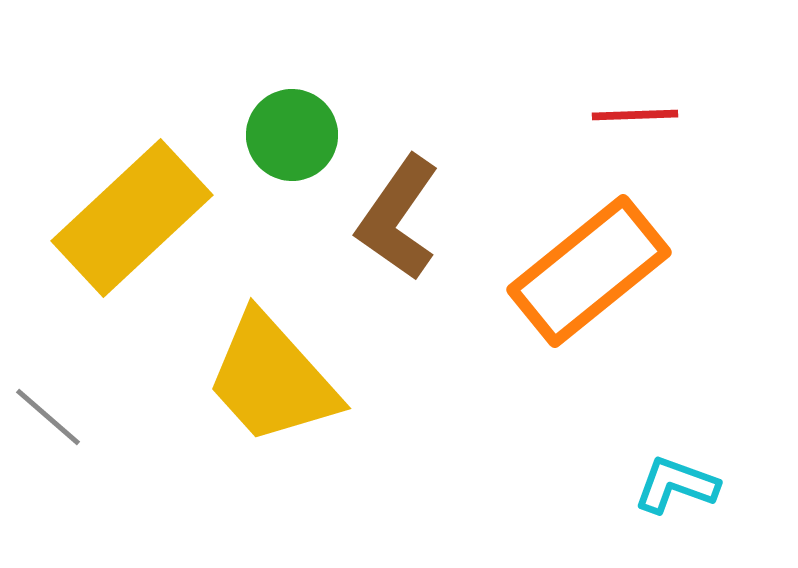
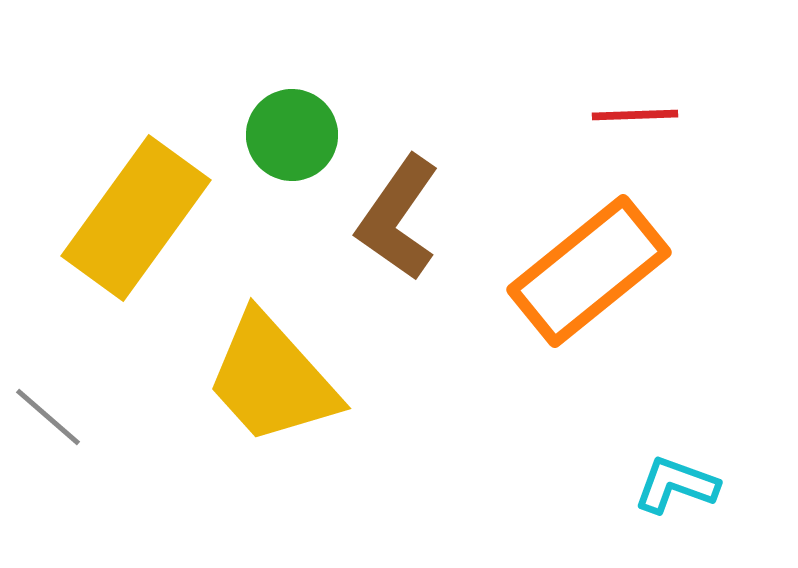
yellow rectangle: moved 4 px right; rotated 11 degrees counterclockwise
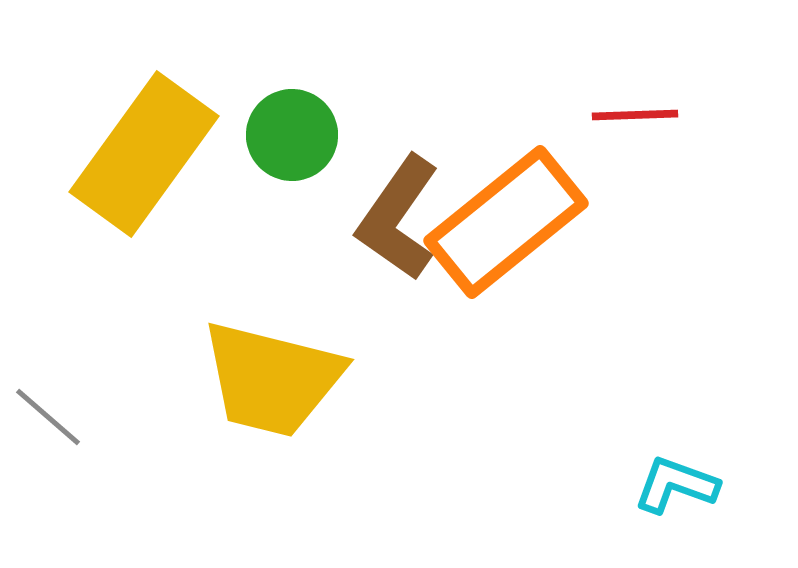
yellow rectangle: moved 8 px right, 64 px up
orange rectangle: moved 83 px left, 49 px up
yellow trapezoid: rotated 34 degrees counterclockwise
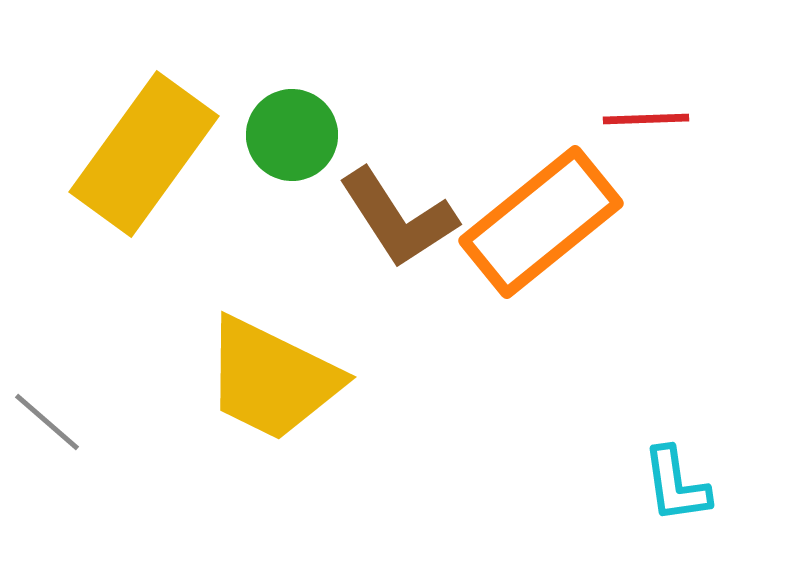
red line: moved 11 px right, 4 px down
brown L-shape: rotated 68 degrees counterclockwise
orange rectangle: moved 35 px right
yellow trapezoid: rotated 12 degrees clockwise
gray line: moved 1 px left, 5 px down
cyan L-shape: rotated 118 degrees counterclockwise
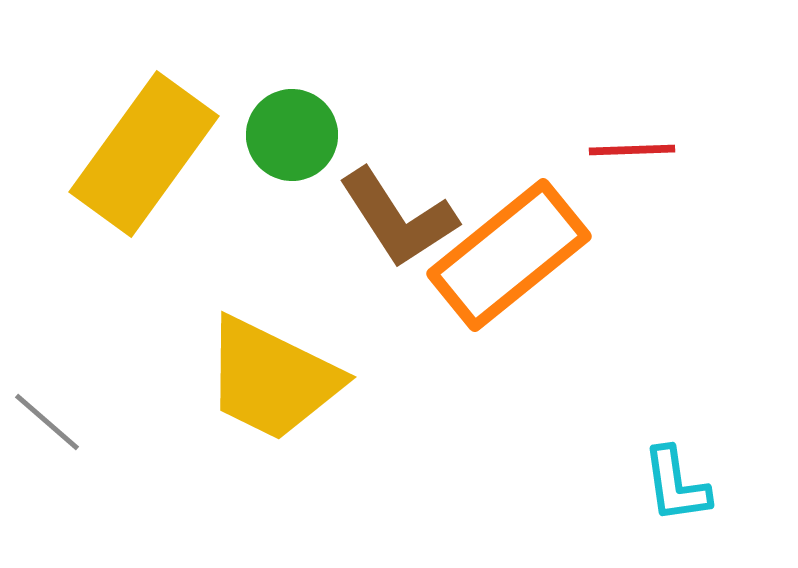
red line: moved 14 px left, 31 px down
orange rectangle: moved 32 px left, 33 px down
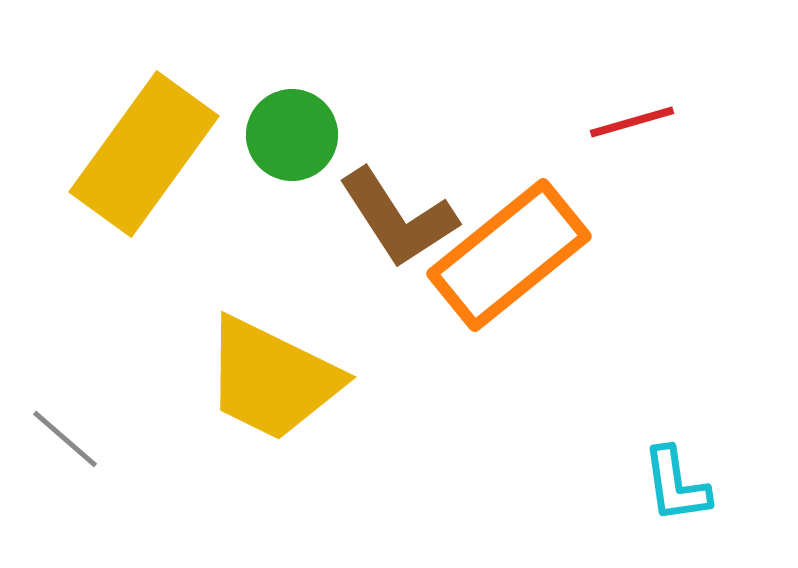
red line: moved 28 px up; rotated 14 degrees counterclockwise
gray line: moved 18 px right, 17 px down
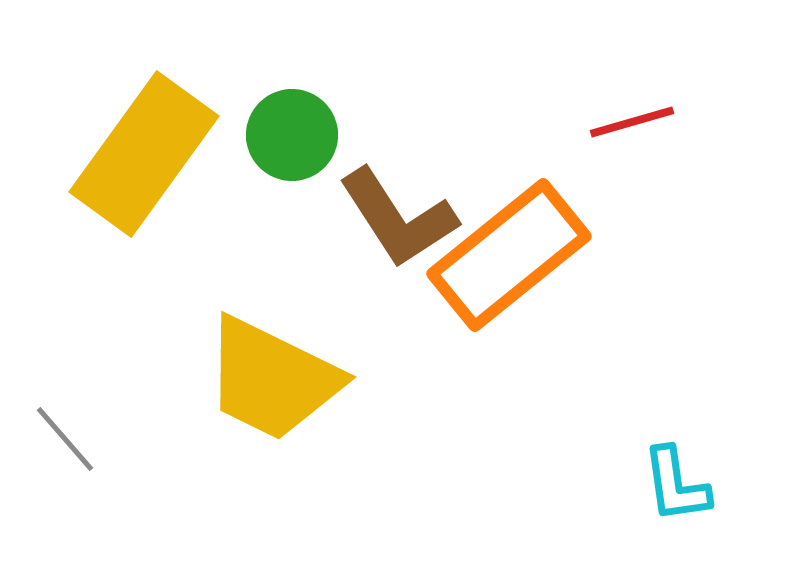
gray line: rotated 8 degrees clockwise
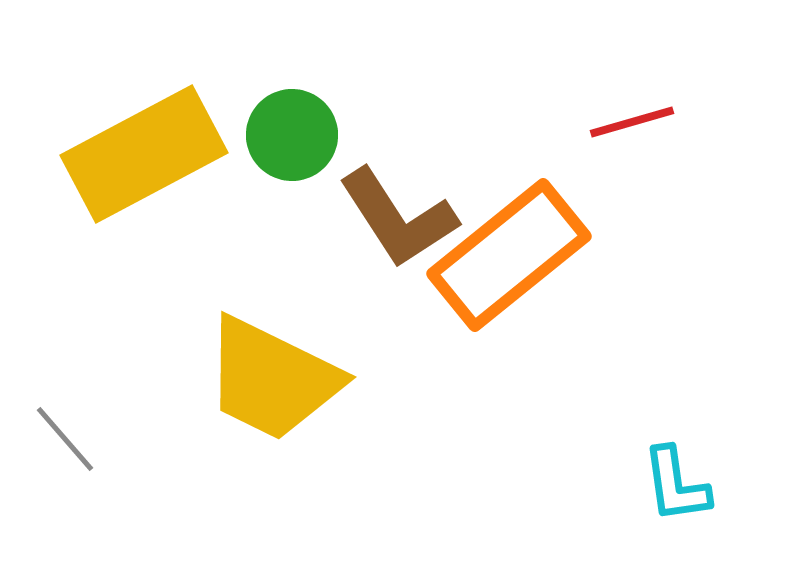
yellow rectangle: rotated 26 degrees clockwise
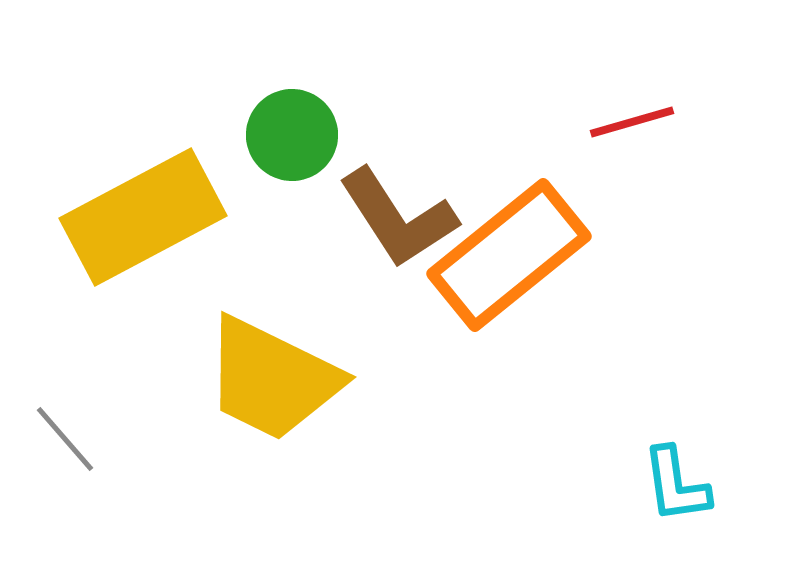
yellow rectangle: moved 1 px left, 63 px down
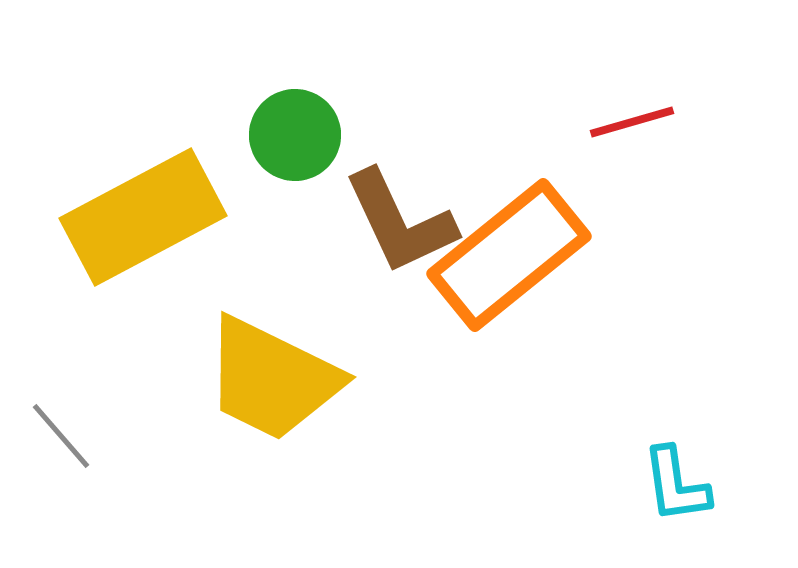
green circle: moved 3 px right
brown L-shape: moved 2 px right, 4 px down; rotated 8 degrees clockwise
gray line: moved 4 px left, 3 px up
